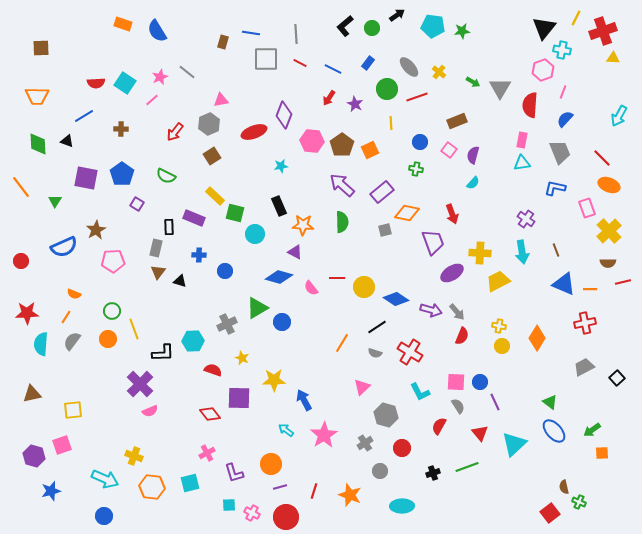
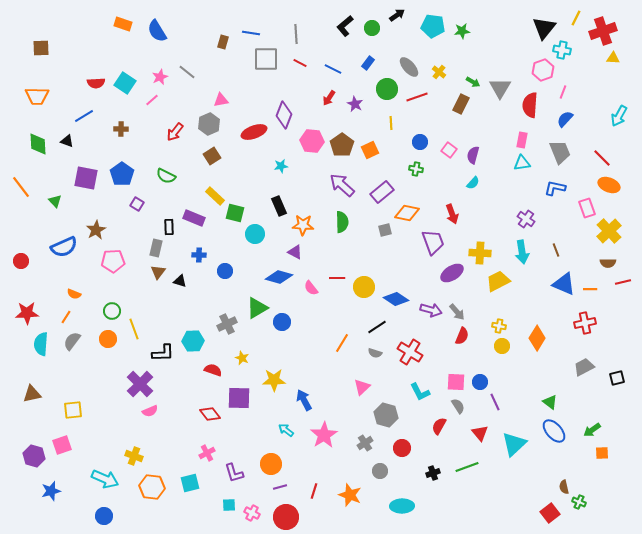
brown rectangle at (457, 121): moved 4 px right, 17 px up; rotated 42 degrees counterclockwise
green triangle at (55, 201): rotated 16 degrees counterclockwise
black square at (617, 378): rotated 28 degrees clockwise
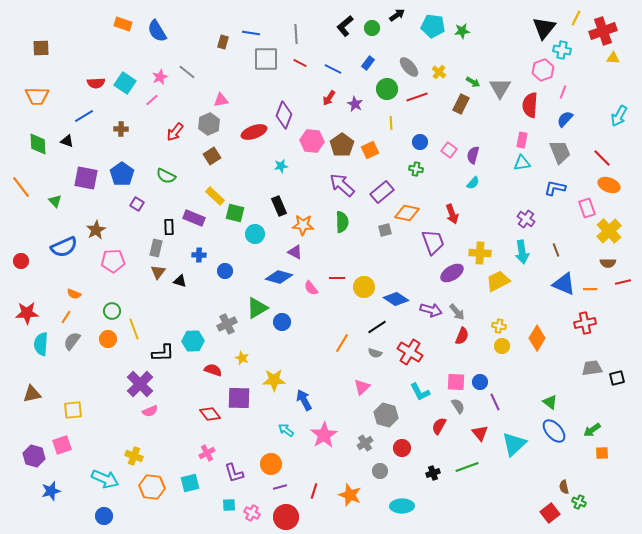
gray trapezoid at (584, 367): moved 8 px right, 1 px down; rotated 20 degrees clockwise
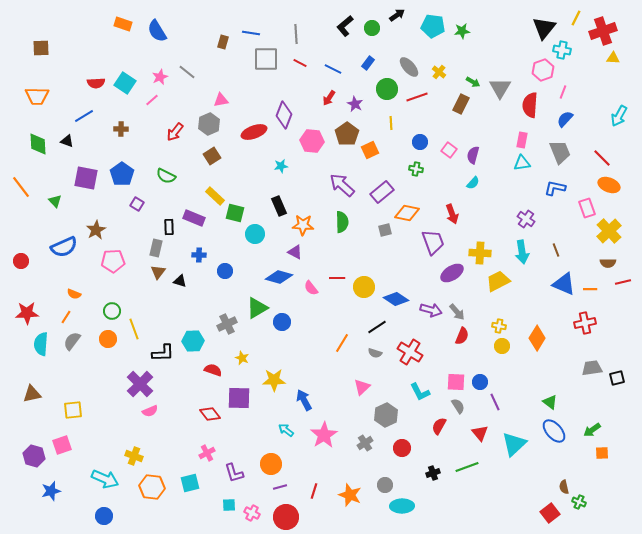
brown pentagon at (342, 145): moved 5 px right, 11 px up
gray hexagon at (386, 415): rotated 20 degrees clockwise
gray circle at (380, 471): moved 5 px right, 14 px down
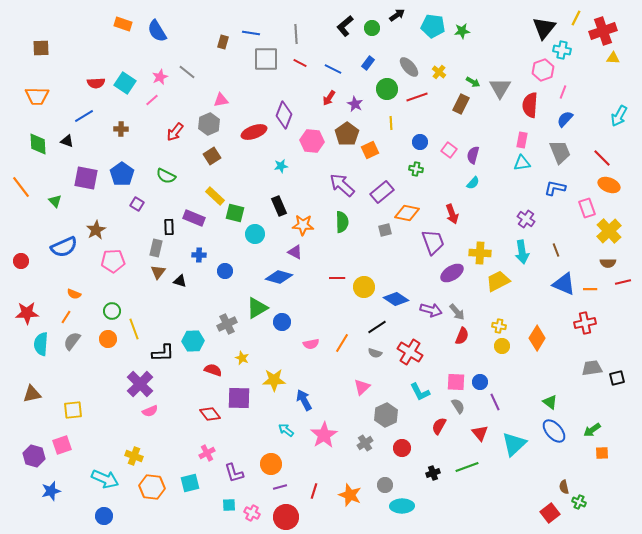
pink semicircle at (311, 288): moved 56 px down; rotated 63 degrees counterclockwise
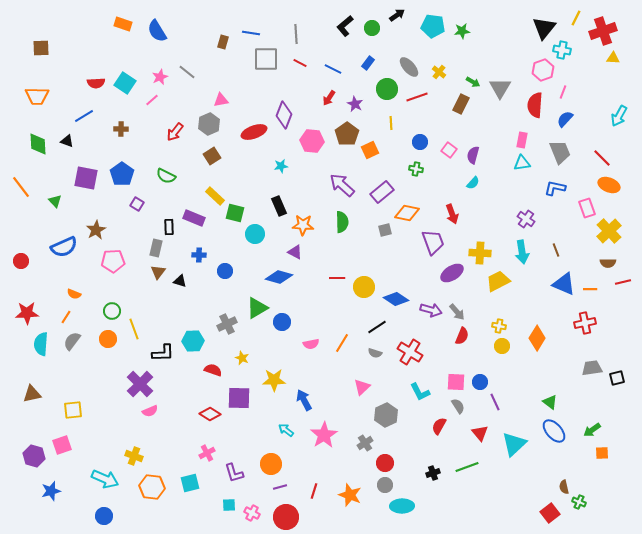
red semicircle at (530, 105): moved 5 px right
red diamond at (210, 414): rotated 20 degrees counterclockwise
red circle at (402, 448): moved 17 px left, 15 px down
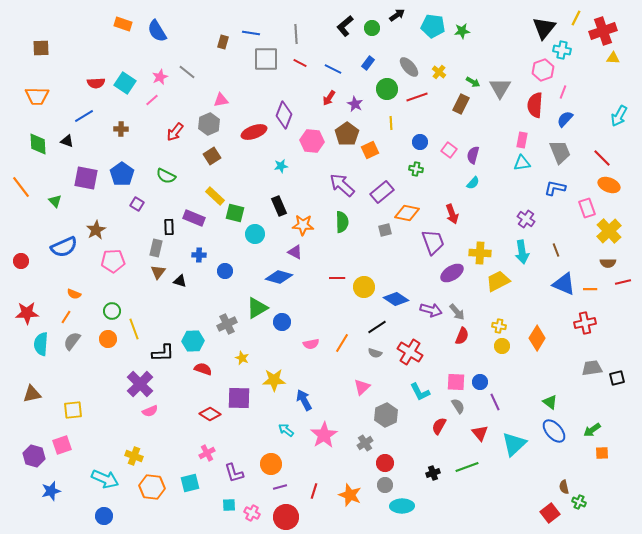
red semicircle at (213, 370): moved 10 px left, 1 px up
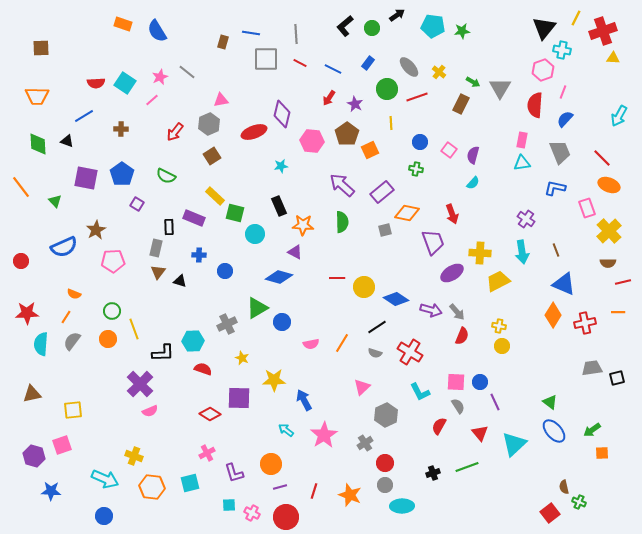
purple diamond at (284, 115): moved 2 px left, 1 px up; rotated 8 degrees counterclockwise
orange line at (590, 289): moved 28 px right, 23 px down
orange diamond at (537, 338): moved 16 px right, 23 px up
blue star at (51, 491): rotated 18 degrees clockwise
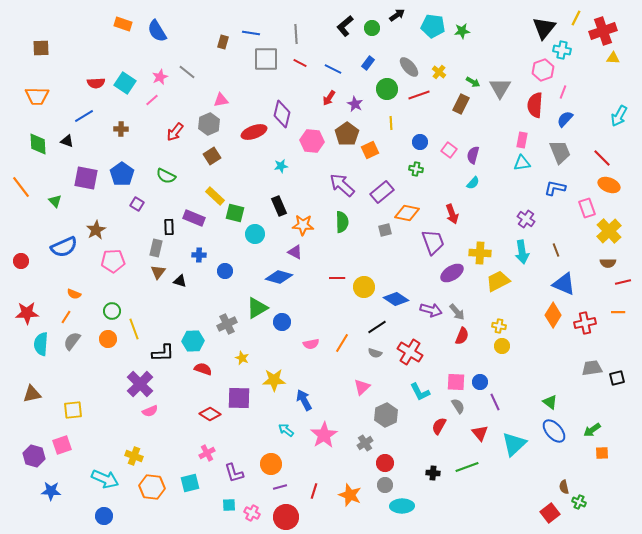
red line at (417, 97): moved 2 px right, 2 px up
black cross at (433, 473): rotated 24 degrees clockwise
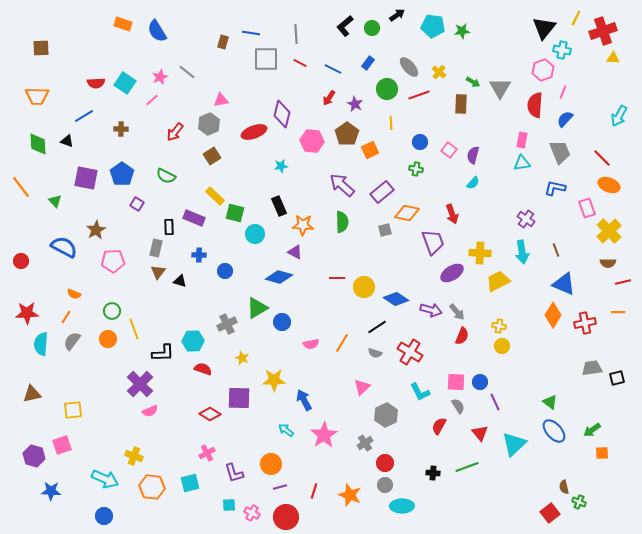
brown rectangle at (461, 104): rotated 24 degrees counterclockwise
blue semicircle at (64, 247): rotated 128 degrees counterclockwise
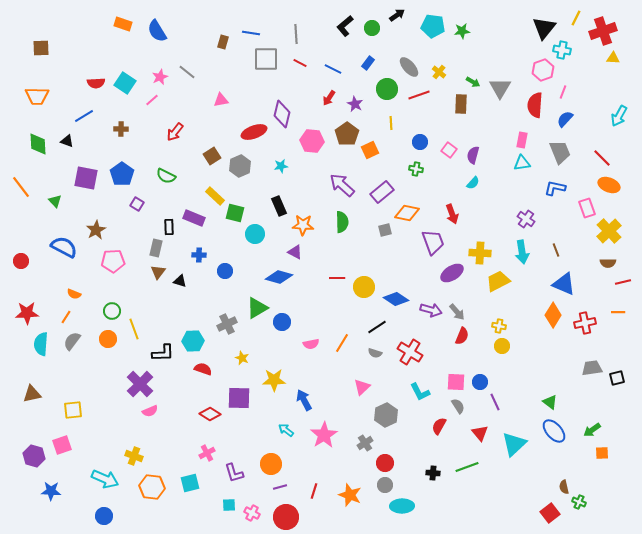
gray hexagon at (209, 124): moved 31 px right, 42 px down
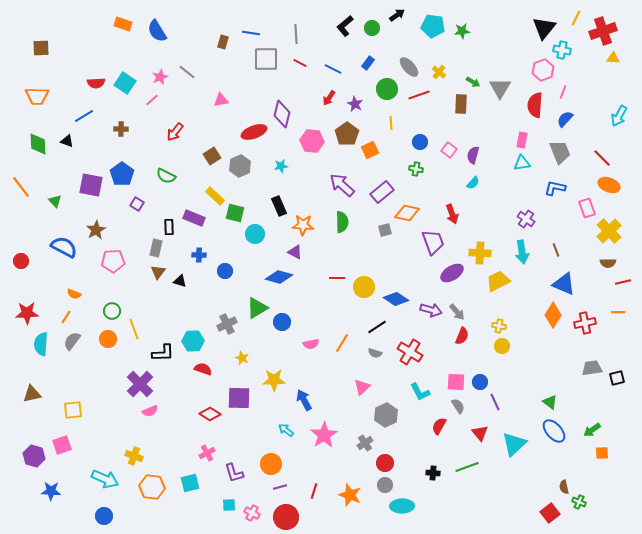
purple square at (86, 178): moved 5 px right, 7 px down
